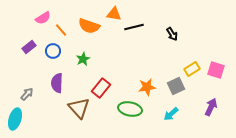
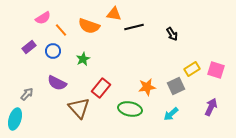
purple semicircle: rotated 66 degrees counterclockwise
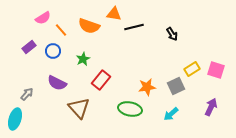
red rectangle: moved 8 px up
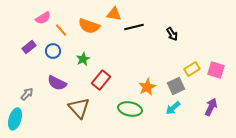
orange star: rotated 18 degrees counterclockwise
cyan arrow: moved 2 px right, 6 px up
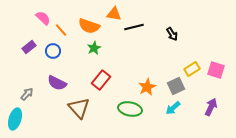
pink semicircle: rotated 105 degrees counterclockwise
green star: moved 11 px right, 11 px up
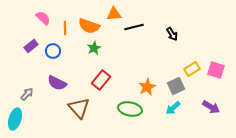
orange triangle: rotated 14 degrees counterclockwise
orange line: moved 4 px right, 2 px up; rotated 40 degrees clockwise
purple rectangle: moved 2 px right, 1 px up
purple arrow: rotated 96 degrees clockwise
